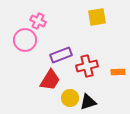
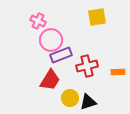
pink circle: moved 26 px right
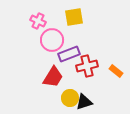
yellow square: moved 23 px left
pink circle: moved 1 px right
purple rectangle: moved 8 px right, 1 px up
orange rectangle: moved 2 px left, 1 px up; rotated 40 degrees clockwise
red trapezoid: moved 3 px right, 3 px up
black triangle: moved 4 px left
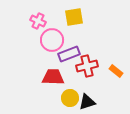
red trapezoid: rotated 120 degrees counterclockwise
black triangle: moved 3 px right
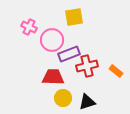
pink cross: moved 9 px left, 6 px down
yellow circle: moved 7 px left
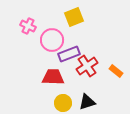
yellow square: rotated 12 degrees counterclockwise
pink cross: moved 1 px left, 1 px up
red cross: rotated 20 degrees counterclockwise
yellow circle: moved 5 px down
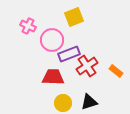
black triangle: moved 2 px right
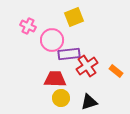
purple rectangle: rotated 15 degrees clockwise
red trapezoid: moved 2 px right, 2 px down
yellow circle: moved 2 px left, 5 px up
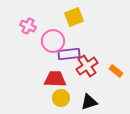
pink circle: moved 1 px right, 1 px down
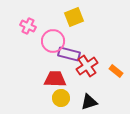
purple rectangle: rotated 20 degrees clockwise
